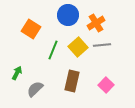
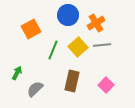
orange square: rotated 30 degrees clockwise
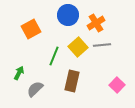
green line: moved 1 px right, 6 px down
green arrow: moved 2 px right
pink square: moved 11 px right
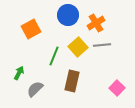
pink square: moved 3 px down
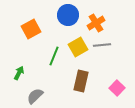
yellow square: rotated 12 degrees clockwise
brown rectangle: moved 9 px right
gray semicircle: moved 7 px down
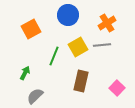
orange cross: moved 11 px right
green arrow: moved 6 px right
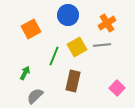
yellow square: moved 1 px left
brown rectangle: moved 8 px left
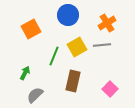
pink square: moved 7 px left, 1 px down
gray semicircle: moved 1 px up
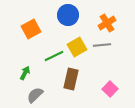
green line: rotated 42 degrees clockwise
brown rectangle: moved 2 px left, 2 px up
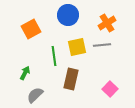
yellow square: rotated 18 degrees clockwise
green line: rotated 72 degrees counterclockwise
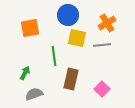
orange square: moved 1 px left, 1 px up; rotated 18 degrees clockwise
yellow square: moved 9 px up; rotated 24 degrees clockwise
pink square: moved 8 px left
gray semicircle: moved 1 px left, 1 px up; rotated 24 degrees clockwise
